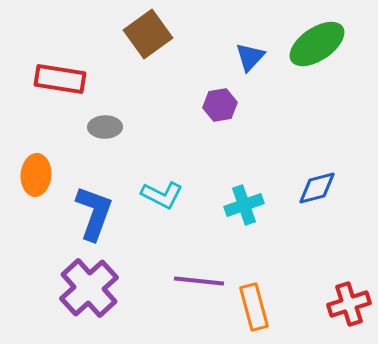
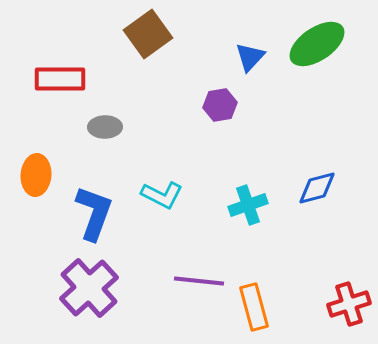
red rectangle: rotated 9 degrees counterclockwise
cyan cross: moved 4 px right
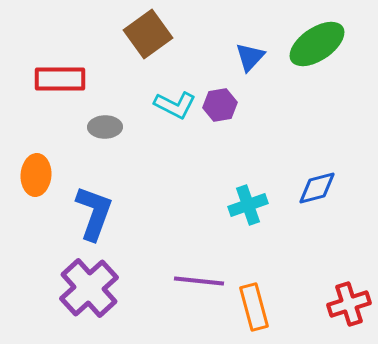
cyan L-shape: moved 13 px right, 90 px up
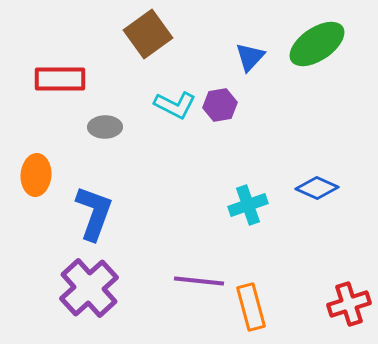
blue diamond: rotated 39 degrees clockwise
orange rectangle: moved 3 px left
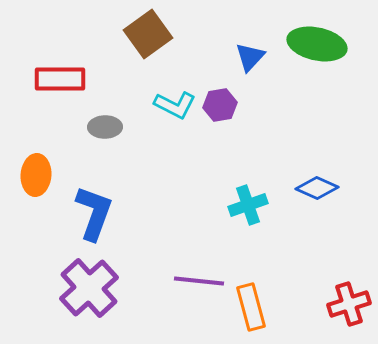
green ellipse: rotated 46 degrees clockwise
